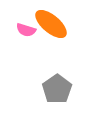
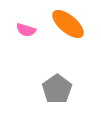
orange ellipse: moved 17 px right
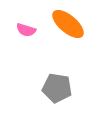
gray pentagon: moved 1 px up; rotated 28 degrees counterclockwise
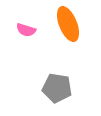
orange ellipse: rotated 28 degrees clockwise
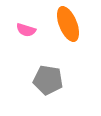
gray pentagon: moved 9 px left, 8 px up
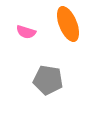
pink semicircle: moved 2 px down
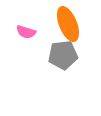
gray pentagon: moved 15 px right, 25 px up; rotated 16 degrees counterclockwise
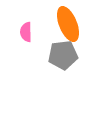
pink semicircle: rotated 72 degrees clockwise
